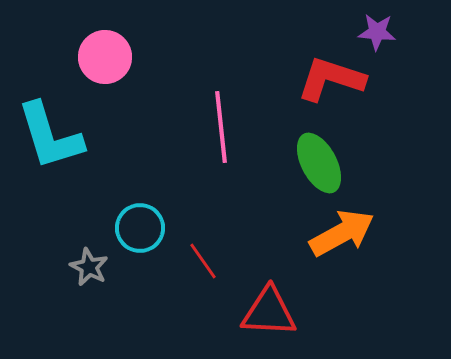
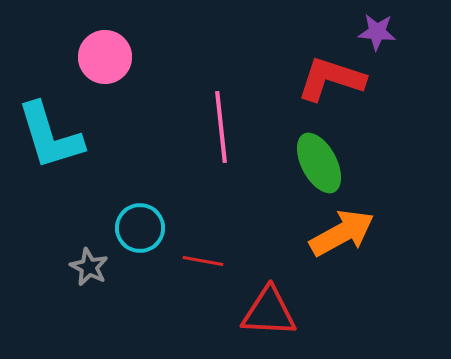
red line: rotated 45 degrees counterclockwise
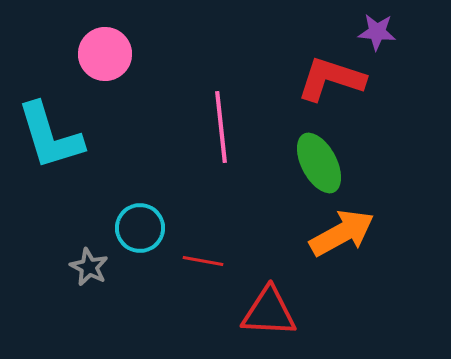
pink circle: moved 3 px up
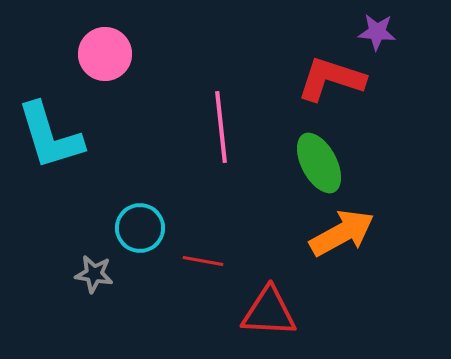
gray star: moved 5 px right, 7 px down; rotated 18 degrees counterclockwise
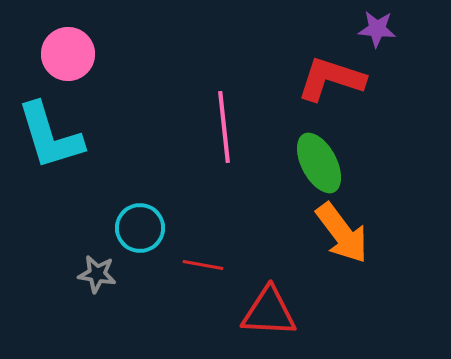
purple star: moved 3 px up
pink circle: moved 37 px left
pink line: moved 3 px right
orange arrow: rotated 82 degrees clockwise
red line: moved 4 px down
gray star: moved 3 px right
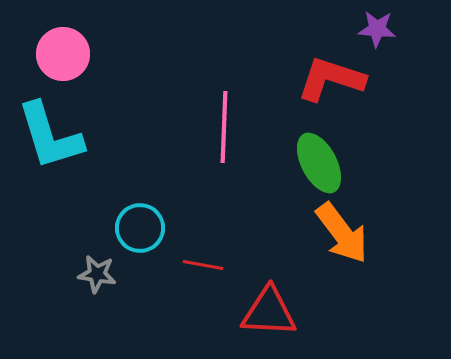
pink circle: moved 5 px left
pink line: rotated 8 degrees clockwise
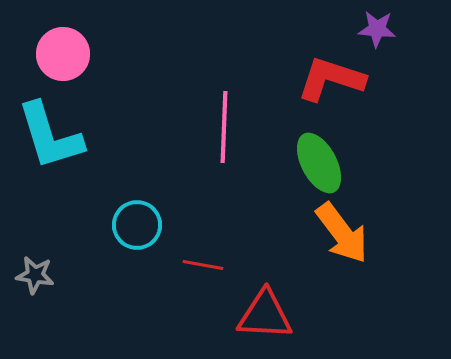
cyan circle: moved 3 px left, 3 px up
gray star: moved 62 px left, 1 px down
red triangle: moved 4 px left, 3 px down
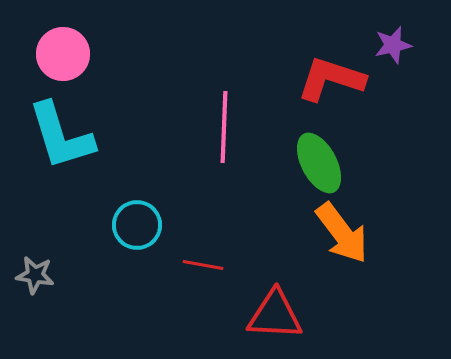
purple star: moved 16 px right, 16 px down; rotated 18 degrees counterclockwise
cyan L-shape: moved 11 px right
red triangle: moved 10 px right
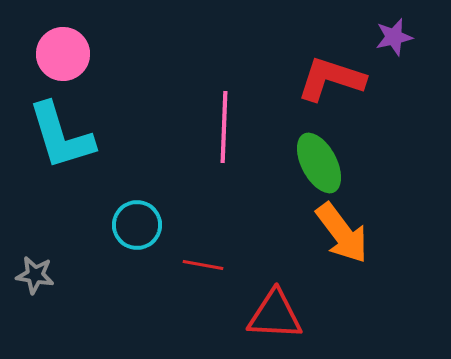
purple star: moved 1 px right, 8 px up
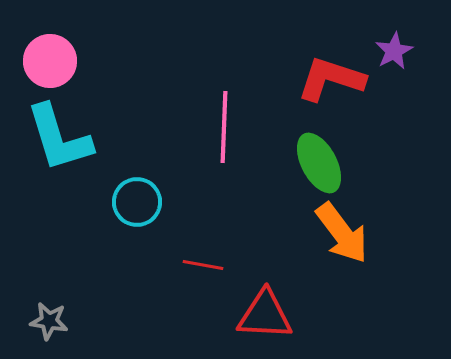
purple star: moved 14 px down; rotated 15 degrees counterclockwise
pink circle: moved 13 px left, 7 px down
cyan L-shape: moved 2 px left, 2 px down
cyan circle: moved 23 px up
gray star: moved 14 px right, 46 px down
red triangle: moved 10 px left
